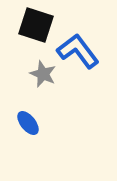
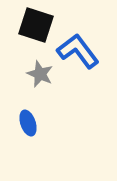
gray star: moved 3 px left
blue ellipse: rotated 20 degrees clockwise
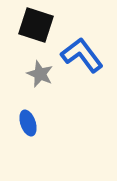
blue L-shape: moved 4 px right, 4 px down
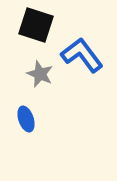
blue ellipse: moved 2 px left, 4 px up
